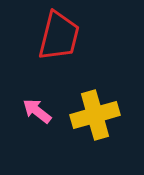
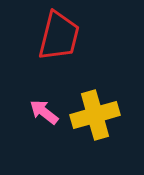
pink arrow: moved 7 px right, 1 px down
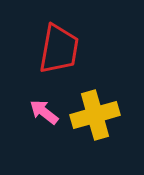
red trapezoid: moved 13 px down; rotated 4 degrees counterclockwise
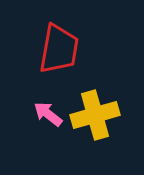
pink arrow: moved 4 px right, 2 px down
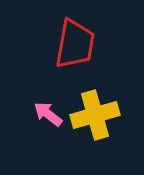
red trapezoid: moved 16 px right, 5 px up
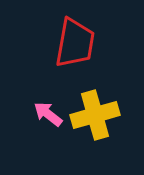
red trapezoid: moved 1 px up
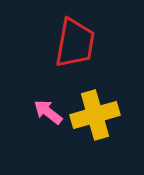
pink arrow: moved 2 px up
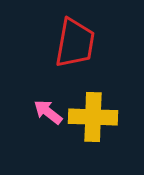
yellow cross: moved 2 px left, 2 px down; rotated 18 degrees clockwise
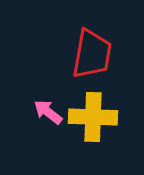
red trapezoid: moved 17 px right, 11 px down
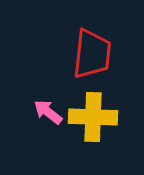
red trapezoid: rotated 4 degrees counterclockwise
